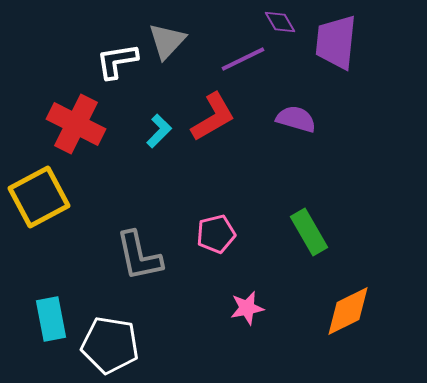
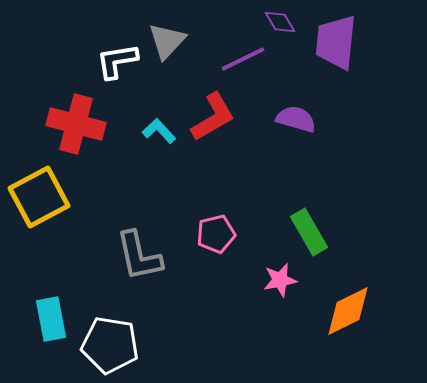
red cross: rotated 12 degrees counterclockwise
cyan L-shape: rotated 88 degrees counterclockwise
pink star: moved 33 px right, 28 px up
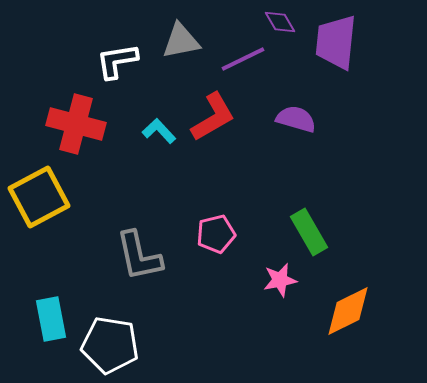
gray triangle: moved 14 px right; rotated 36 degrees clockwise
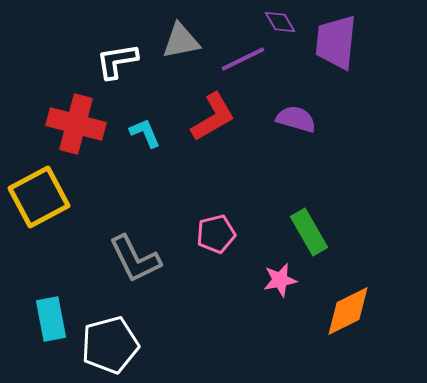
cyan L-shape: moved 14 px left, 2 px down; rotated 20 degrees clockwise
gray L-shape: moved 4 px left, 3 px down; rotated 14 degrees counterclockwise
white pentagon: rotated 24 degrees counterclockwise
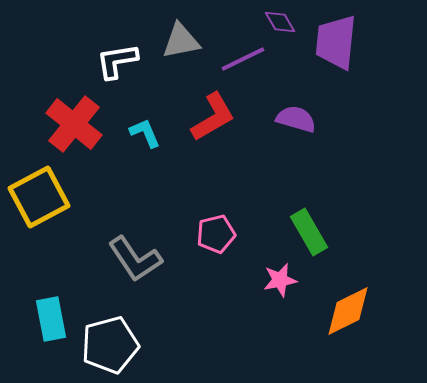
red cross: moved 2 px left; rotated 24 degrees clockwise
gray L-shape: rotated 8 degrees counterclockwise
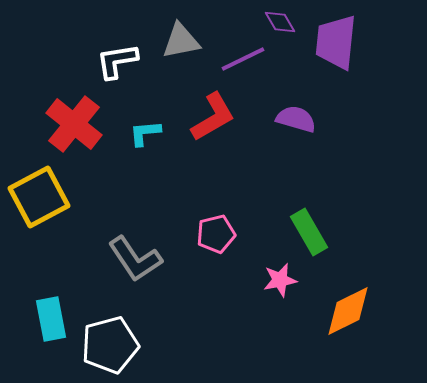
cyan L-shape: rotated 72 degrees counterclockwise
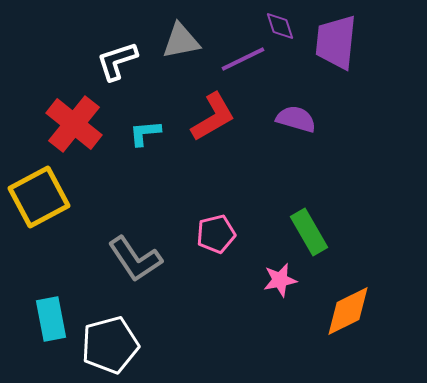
purple diamond: moved 4 px down; rotated 12 degrees clockwise
white L-shape: rotated 9 degrees counterclockwise
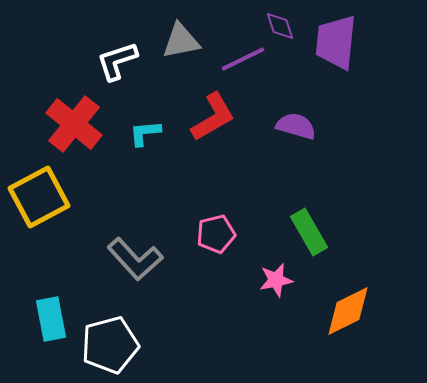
purple semicircle: moved 7 px down
gray L-shape: rotated 8 degrees counterclockwise
pink star: moved 4 px left
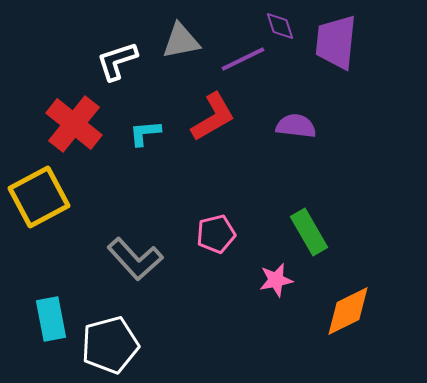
purple semicircle: rotated 9 degrees counterclockwise
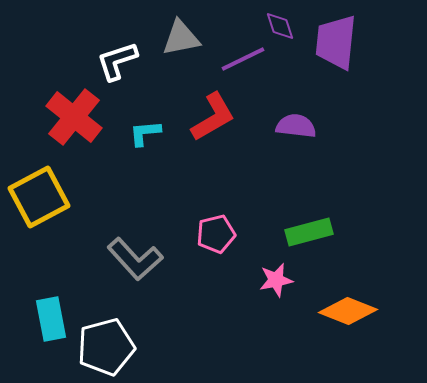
gray triangle: moved 3 px up
red cross: moved 7 px up
green rectangle: rotated 75 degrees counterclockwise
orange diamond: rotated 48 degrees clockwise
white pentagon: moved 4 px left, 2 px down
